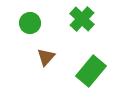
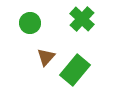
green rectangle: moved 16 px left, 1 px up
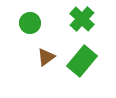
brown triangle: rotated 12 degrees clockwise
green rectangle: moved 7 px right, 9 px up
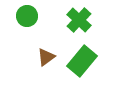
green cross: moved 3 px left, 1 px down
green circle: moved 3 px left, 7 px up
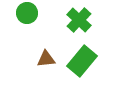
green circle: moved 3 px up
brown triangle: moved 2 px down; rotated 30 degrees clockwise
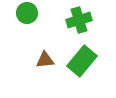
green cross: rotated 30 degrees clockwise
brown triangle: moved 1 px left, 1 px down
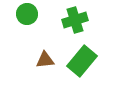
green circle: moved 1 px down
green cross: moved 4 px left
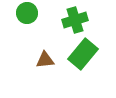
green circle: moved 1 px up
green rectangle: moved 1 px right, 7 px up
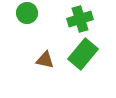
green cross: moved 5 px right, 1 px up
brown triangle: rotated 18 degrees clockwise
